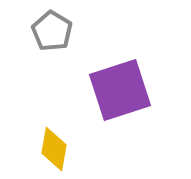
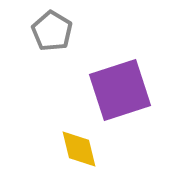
yellow diamond: moved 25 px right; rotated 24 degrees counterclockwise
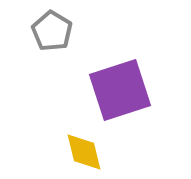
yellow diamond: moved 5 px right, 3 px down
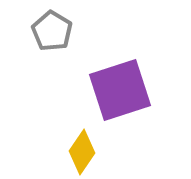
yellow diamond: moved 2 px left; rotated 48 degrees clockwise
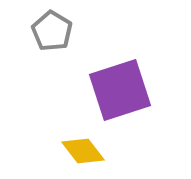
yellow diamond: moved 1 px right, 1 px up; rotated 72 degrees counterclockwise
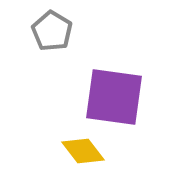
purple square: moved 6 px left, 7 px down; rotated 26 degrees clockwise
